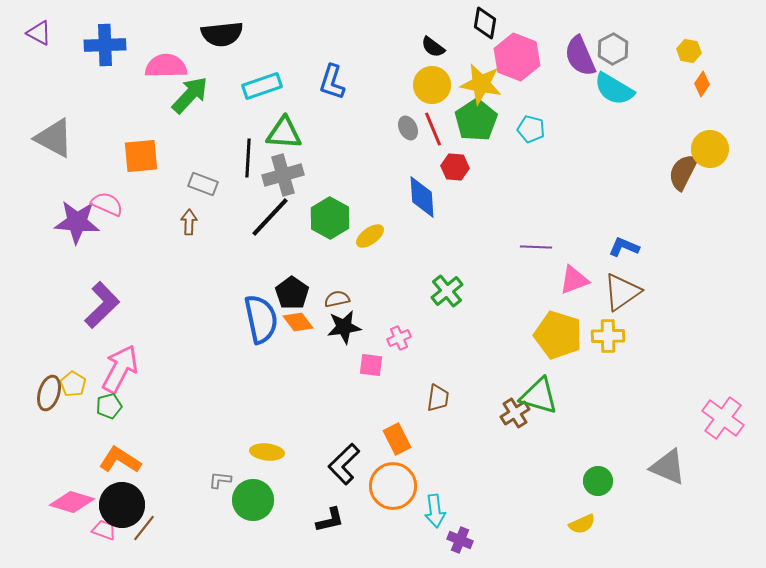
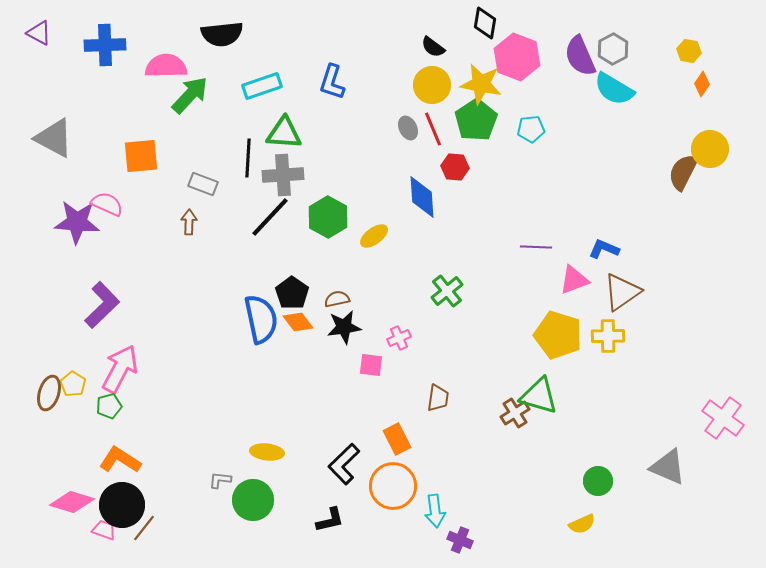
cyan pentagon at (531, 129): rotated 20 degrees counterclockwise
gray cross at (283, 175): rotated 12 degrees clockwise
green hexagon at (330, 218): moved 2 px left, 1 px up
yellow ellipse at (370, 236): moved 4 px right
blue L-shape at (624, 247): moved 20 px left, 2 px down
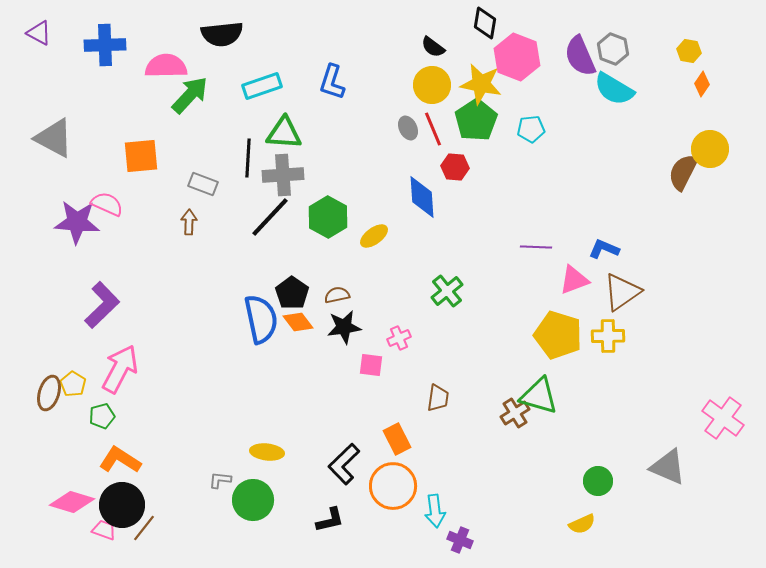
gray hexagon at (613, 49): rotated 12 degrees counterclockwise
brown semicircle at (337, 299): moved 4 px up
green pentagon at (109, 406): moved 7 px left, 10 px down
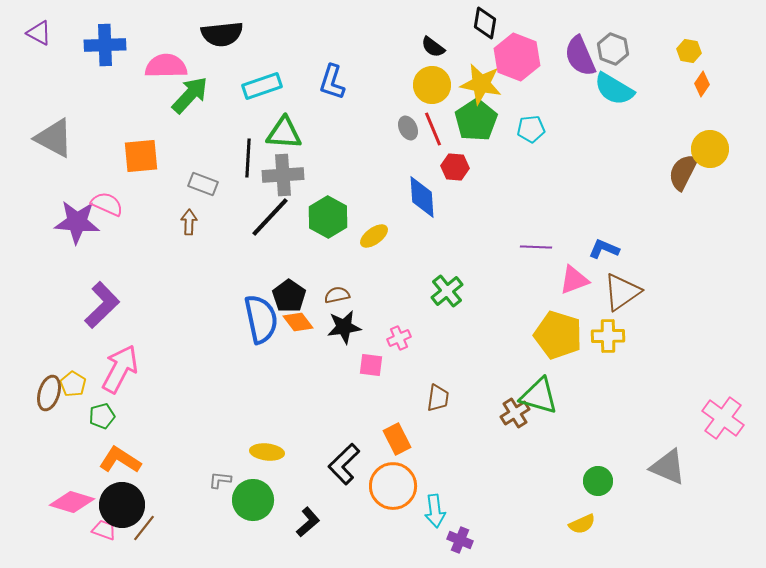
black pentagon at (292, 293): moved 3 px left, 3 px down
black L-shape at (330, 520): moved 22 px left, 2 px down; rotated 28 degrees counterclockwise
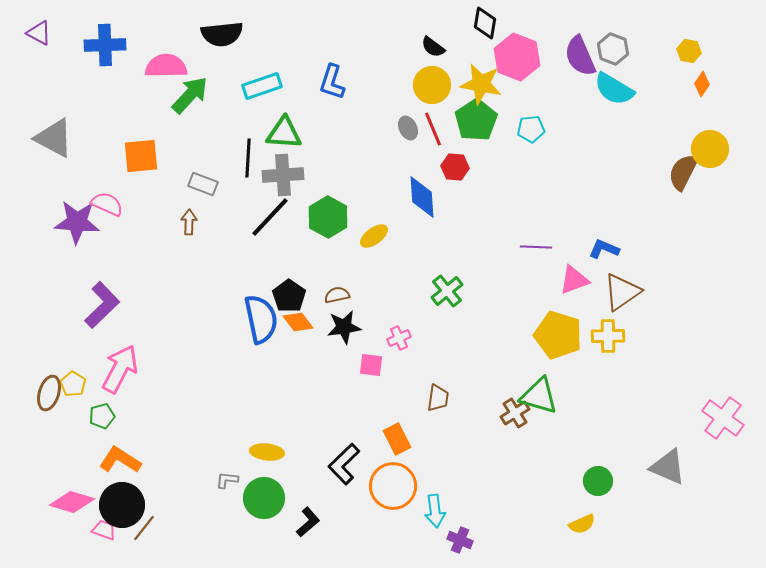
gray L-shape at (220, 480): moved 7 px right
green circle at (253, 500): moved 11 px right, 2 px up
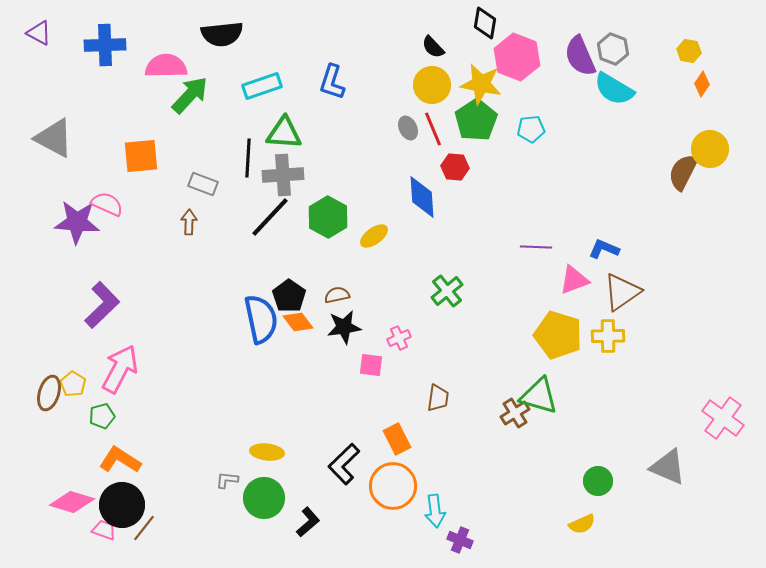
black semicircle at (433, 47): rotated 10 degrees clockwise
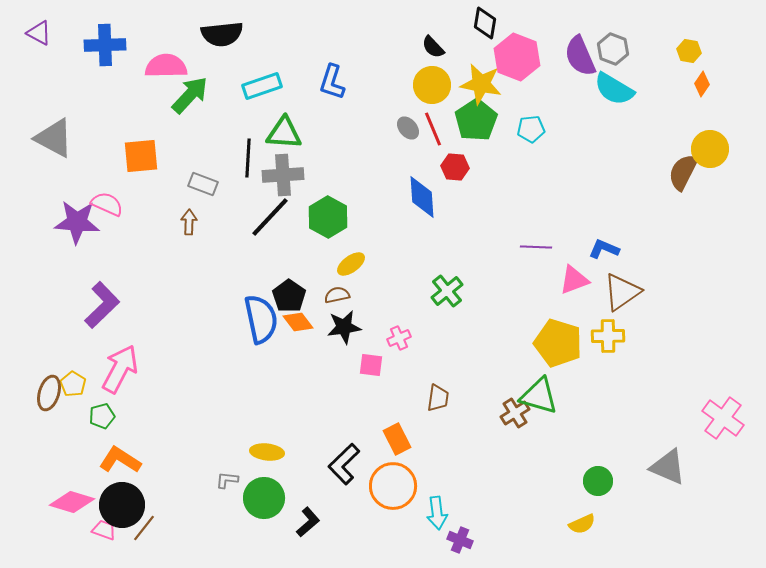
gray ellipse at (408, 128): rotated 15 degrees counterclockwise
yellow ellipse at (374, 236): moved 23 px left, 28 px down
yellow pentagon at (558, 335): moved 8 px down
cyan arrow at (435, 511): moved 2 px right, 2 px down
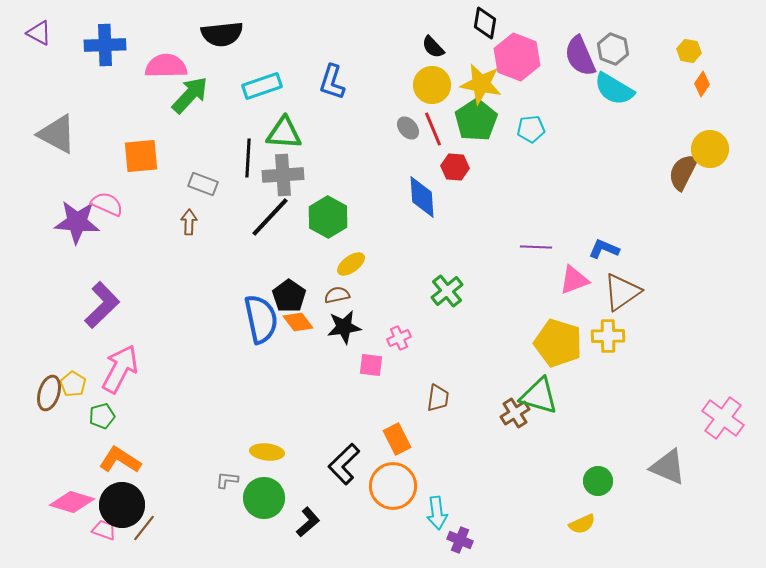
gray triangle at (54, 138): moved 3 px right, 4 px up
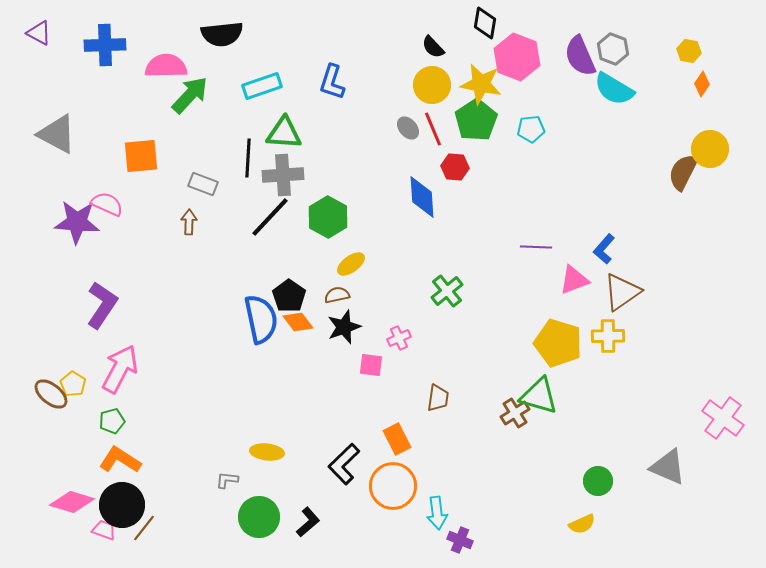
blue L-shape at (604, 249): rotated 72 degrees counterclockwise
purple L-shape at (102, 305): rotated 12 degrees counterclockwise
black star at (344, 327): rotated 12 degrees counterclockwise
brown ellipse at (49, 393): moved 2 px right, 1 px down; rotated 68 degrees counterclockwise
green pentagon at (102, 416): moved 10 px right, 5 px down
green circle at (264, 498): moved 5 px left, 19 px down
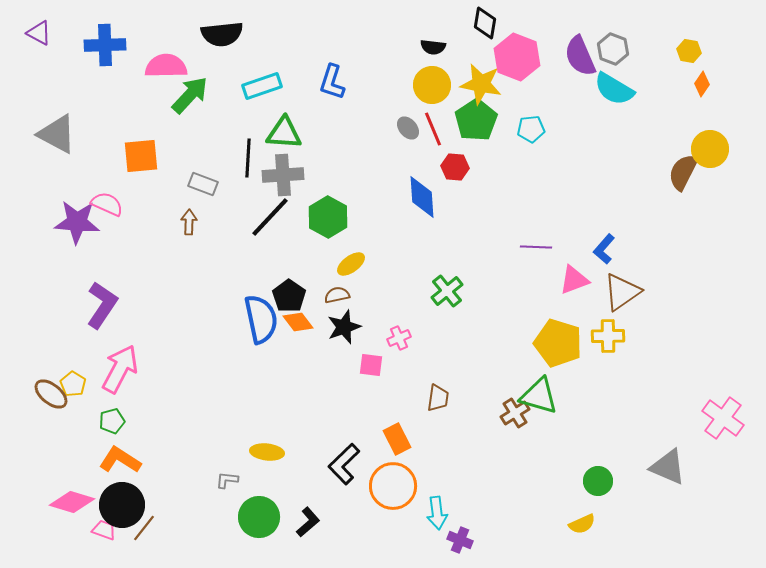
black semicircle at (433, 47): rotated 40 degrees counterclockwise
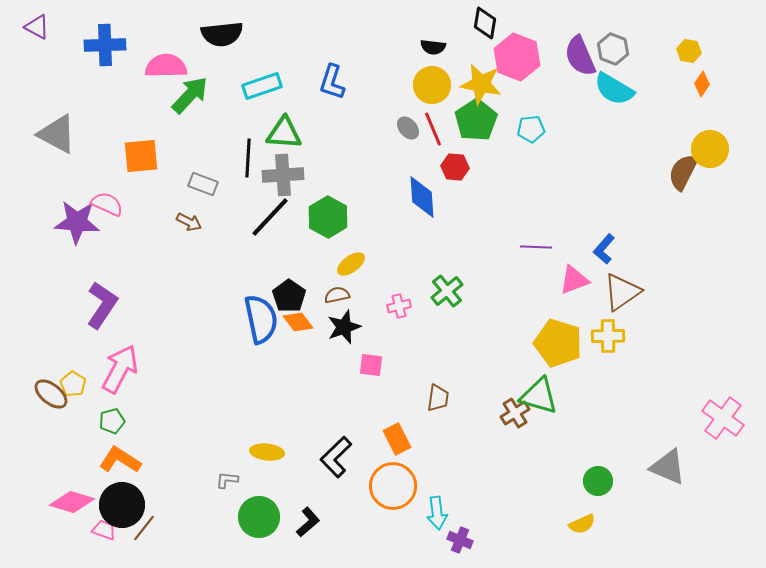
purple triangle at (39, 33): moved 2 px left, 6 px up
brown arrow at (189, 222): rotated 115 degrees clockwise
pink cross at (399, 338): moved 32 px up; rotated 10 degrees clockwise
black L-shape at (344, 464): moved 8 px left, 7 px up
